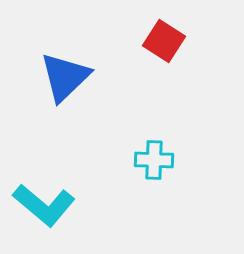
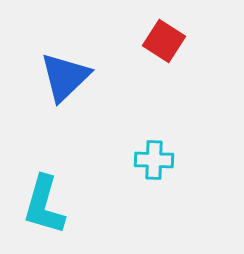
cyan L-shape: rotated 66 degrees clockwise
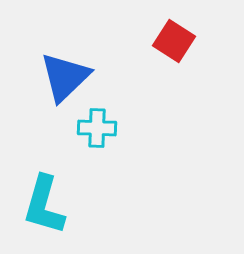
red square: moved 10 px right
cyan cross: moved 57 px left, 32 px up
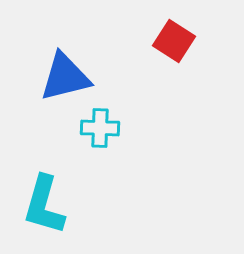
blue triangle: rotated 30 degrees clockwise
cyan cross: moved 3 px right
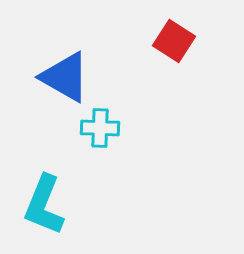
blue triangle: rotated 44 degrees clockwise
cyan L-shape: rotated 6 degrees clockwise
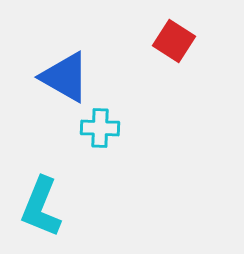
cyan L-shape: moved 3 px left, 2 px down
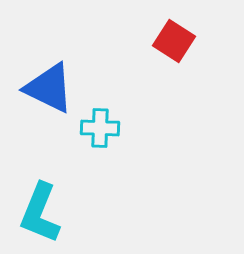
blue triangle: moved 16 px left, 11 px down; rotated 4 degrees counterclockwise
cyan L-shape: moved 1 px left, 6 px down
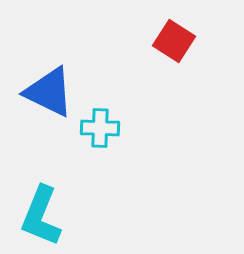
blue triangle: moved 4 px down
cyan L-shape: moved 1 px right, 3 px down
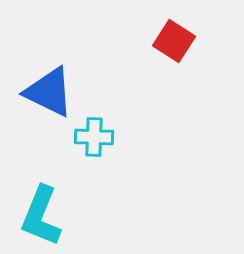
cyan cross: moved 6 px left, 9 px down
